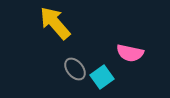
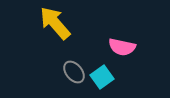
pink semicircle: moved 8 px left, 6 px up
gray ellipse: moved 1 px left, 3 px down
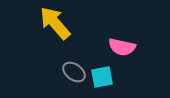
gray ellipse: rotated 15 degrees counterclockwise
cyan square: rotated 25 degrees clockwise
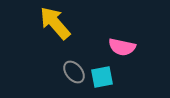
gray ellipse: rotated 15 degrees clockwise
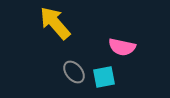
cyan square: moved 2 px right
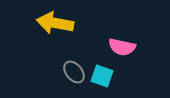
yellow arrow: rotated 39 degrees counterclockwise
cyan square: moved 2 px left, 1 px up; rotated 30 degrees clockwise
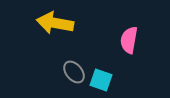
pink semicircle: moved 7 px right, 7 px up; rotated 88 degrees clockwise
cyan square: moved 1 px left, 4 px down
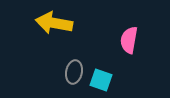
yellow arrow: moved 1 px left
gray ellipse: rotated 50 degrees clockwise
